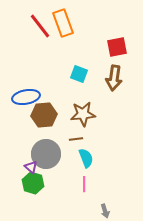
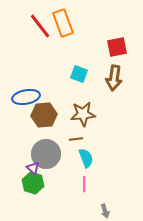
purple triangle: moved 2 px right, 1 px down
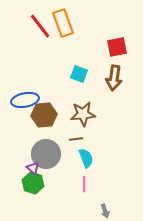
blue ellipse: moved 1 px left, 3 px down
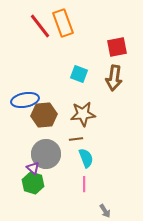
gray arrow: rotated 16 degrees counterclockwise
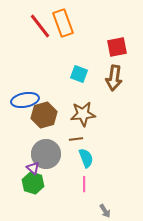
brown hexagon: rotated 10 degrees counterclockwise
